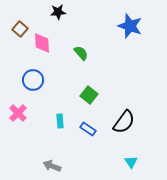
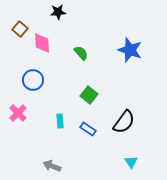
blue star: moved 24 px down
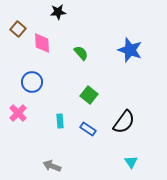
brown square: moved 2 px left
blue circle: moved 1 px left, 2 px down
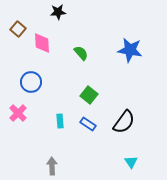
blue star: rotated 10 degrees counterclockwise
blue circle: moved 1 px left
blue rectangle: moved 5 px up
gray arrow: rotated 66 degrees clockwise
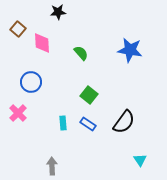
cyan rectangle: moved 3 px right, 2 px down
cyan triangle: moved 9 px right, 2 px up
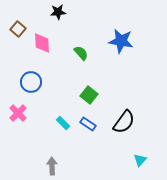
blue star: moved 9 px left, 9 px up
cyan rectangle: rotated 40 degrees counterclockwise
cyan triangle: rotated 16 degrees clockwise
